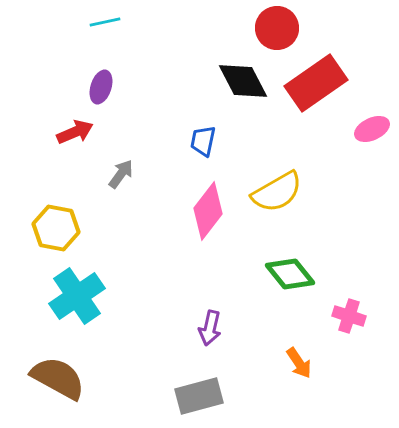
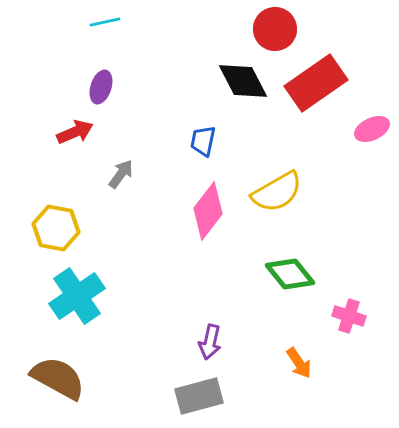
red circle: moved 2 px left, 1 px down
purple arrow: moved 14 px down
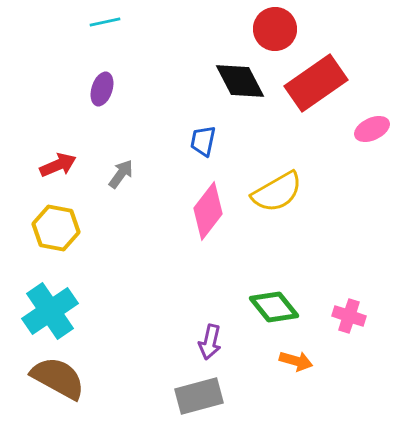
black diamond: moved 3 px left
purple ellipse: moved 1 px right, 2 px down
red arrow: moved 17 px left, 33 px down
green diamond: moved 16 px left, 33 px down
cyan cross: moved 27 px left, 15 px down
orange arrow: moved 3 px left, 2 px up; rotated 40 degrees counterclockwise
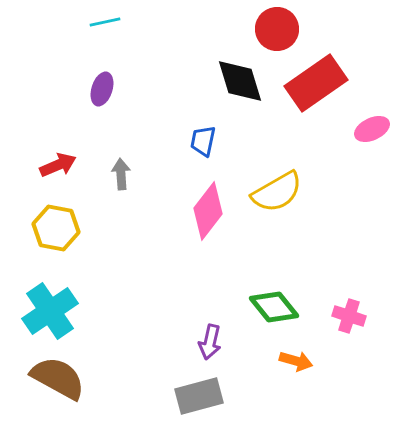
red circle: moved 2 px right
black diamond: rotated 10 degrees clockwise
gray arrow: rotated 40 degrees counterclockwise
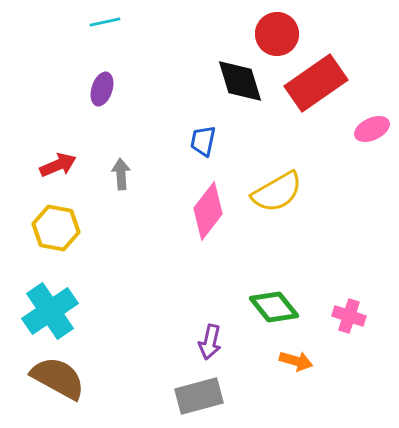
red circle: moved 5 px down
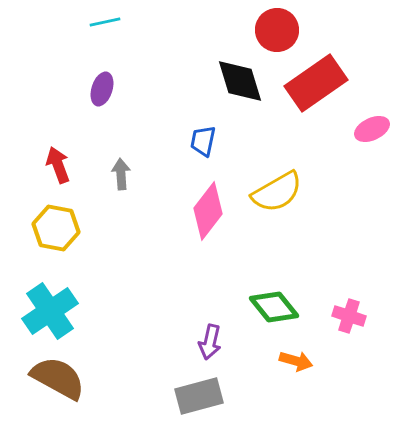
red circle: moved 4 px up
red arrow: rotated 87 degrees counterclockwise
